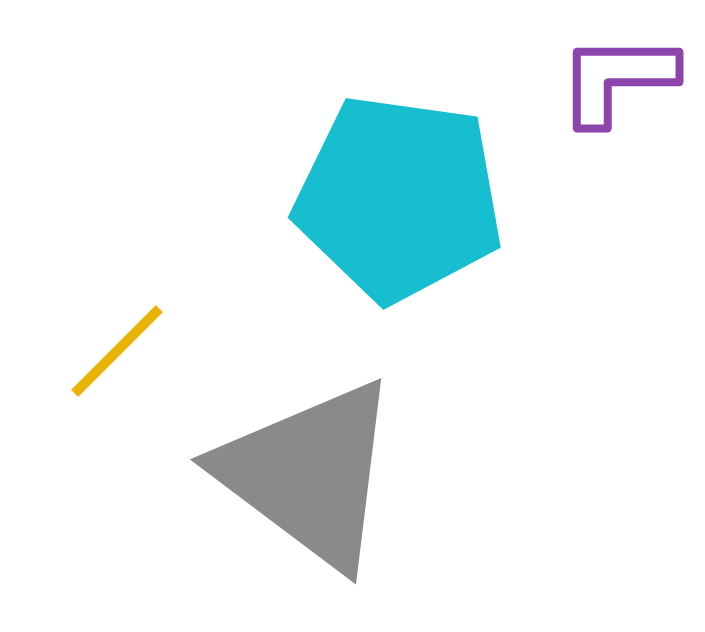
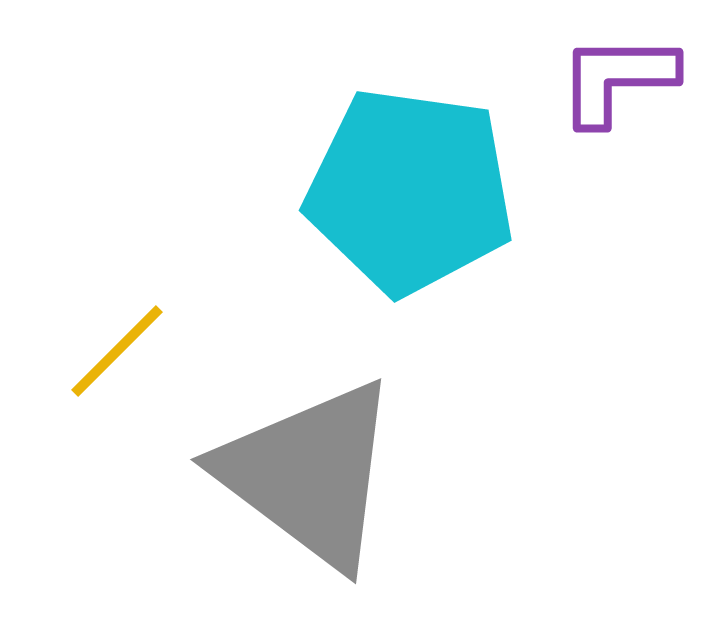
cyan pentagon: moved 11 px right, 7 px up
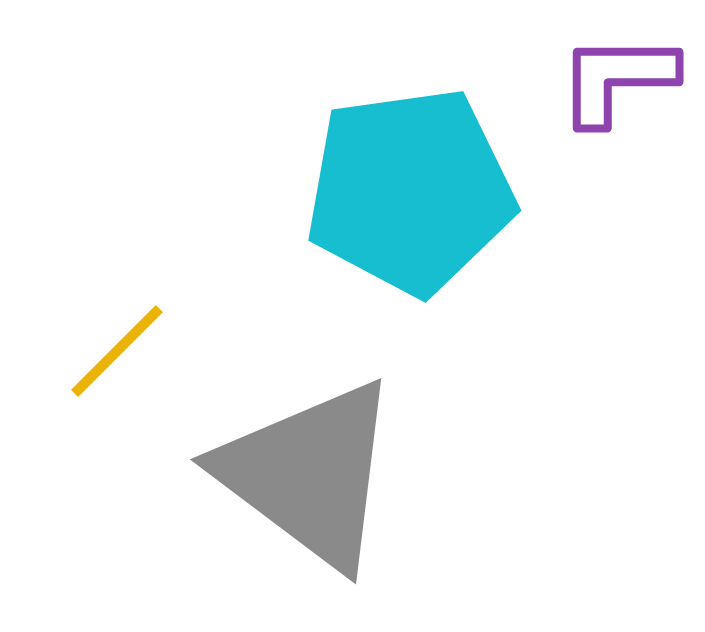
cyan pentagon: rotated 16 degrees counterclockwise
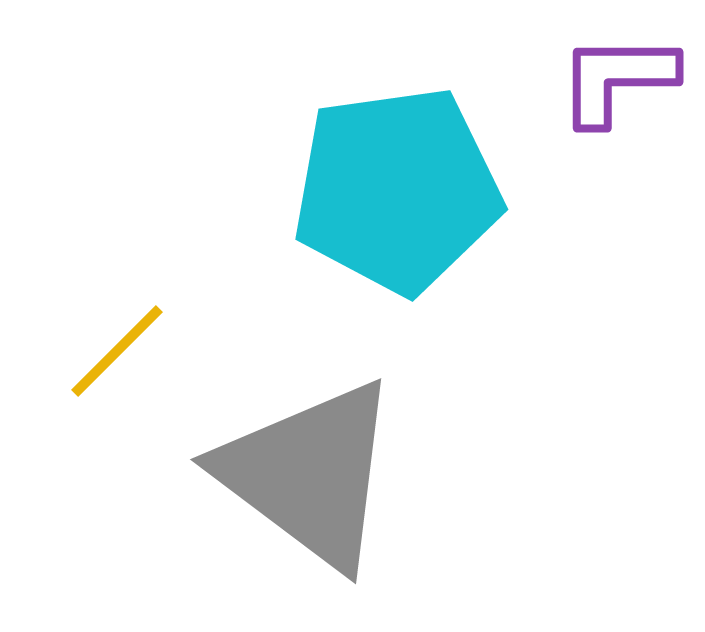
cyan pentagon: moved 13 px left, 1 px up
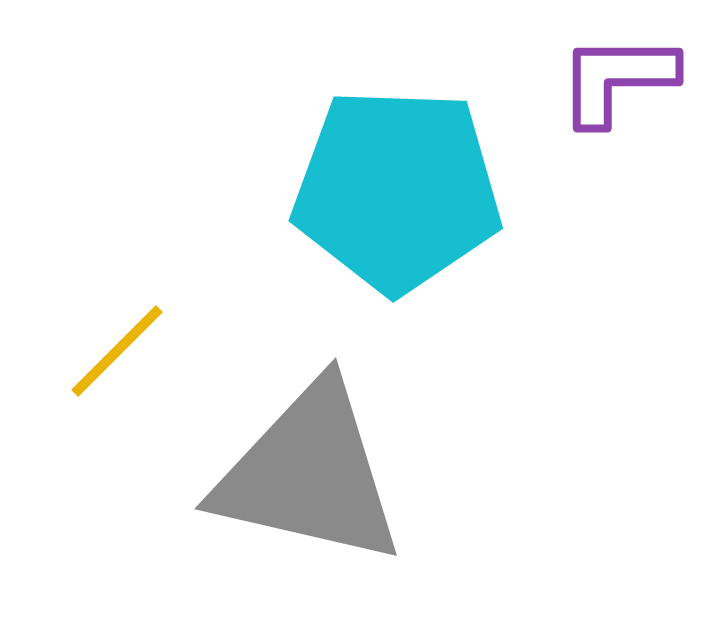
cyan pentagon: rotated 10 degrees clockwise
gray triangle: rotated 24 degrees counterclockwise
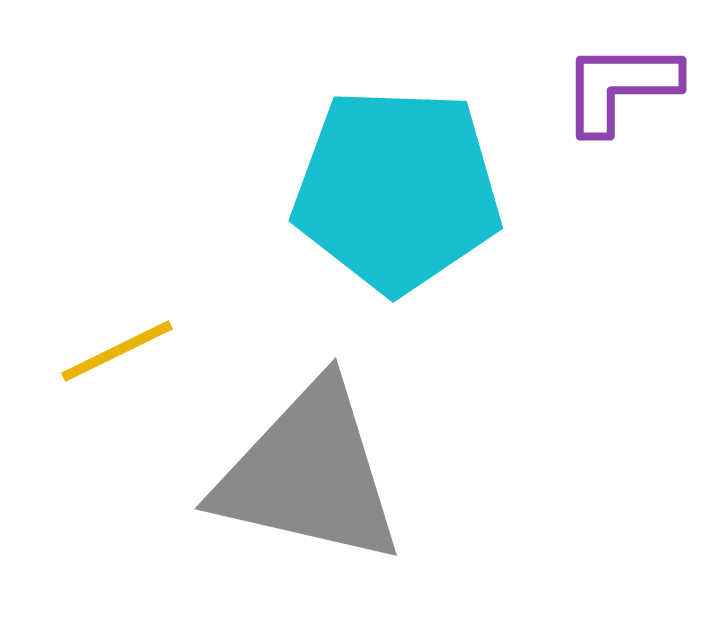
purple L-shape: moved 3 px right, 8 px down
yellow line: rotated 19 degrees clockwise
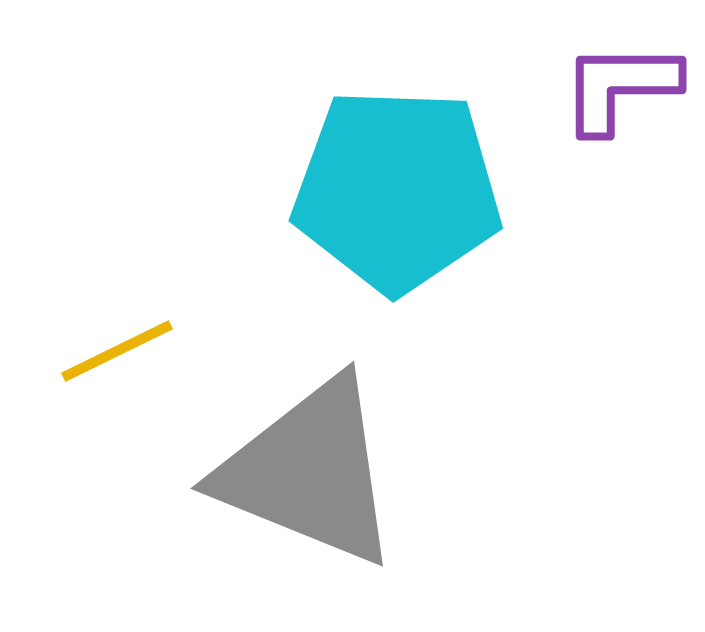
gray triangle: moved 2 px up; rotated 9 degrees clockwise
